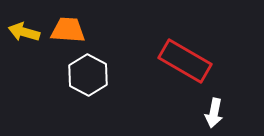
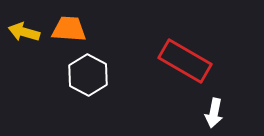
orange trapezoid: moved 1 px right, 1 px up
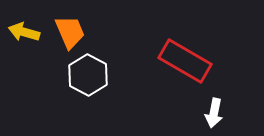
orange trapezoid: moved 1 px right, 3 px down; rotated 63 degrees clockwise
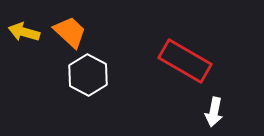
orange trapezoid: rotated 24 degrees counterclockwise
white arrow: moved 1 px up
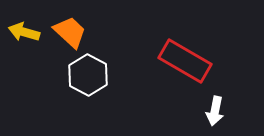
white arrow: moved 1 px right, 1 px up
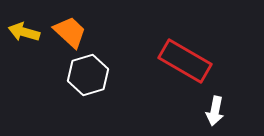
white hexagon: rotated 15 degrees clockwise
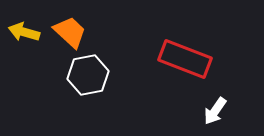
red rectangle: moved 2 px up; rotated 9 degrees counterclockwise
white hexagon: rotated 6 degrees clockwise
white arrow: rotated 24 degrees clockwise
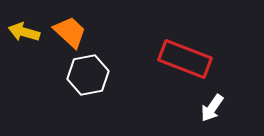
white arrow: moved 3 px left, 3 px up
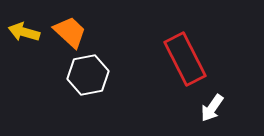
red rectangle: rotated 42 degrees clockwise
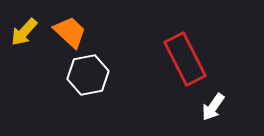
yellow arrow: rotated 64 degrees counterclockwise
white arrow: moved 1 px right, 1 px up
